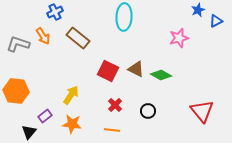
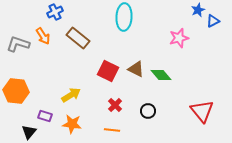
blue triangle: moved 3 px left
green diamond: rotated 20 degrees clockwise
yellow arrow: rotated 24 degrees clockwise
purple rectangle: rotated 56 degrees clockwise
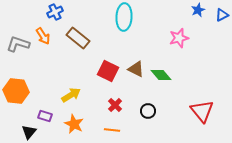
blue triangle: moved 9 px right, 6 px up
orange star: moved 2 px right; rotated 18 degrees clockwise
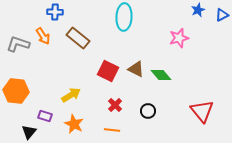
blue cross: rotated 28 degrees clockwise
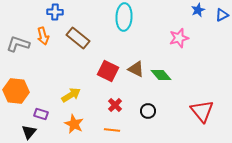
orange arrow: rotated 18 degrees clockwise
purple rectangle: moved 4 px left, 2 px up
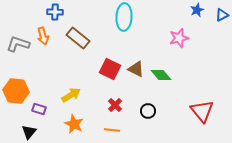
blue star: moved 1 px left
red square: moved 2 px right, 2 px up
purple rectangle: moved 2 px left, 5 px up
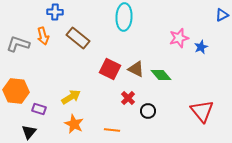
blue star: moved 4 px right, 37 px down
yellow arrow: moved 2 px down
red cross: moved 13 px right, 7 px up
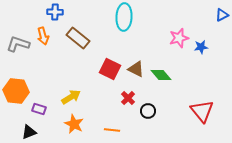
blue star: rotated 16 degrees clockwise
black triangle: rotated 28 degrees clockwise
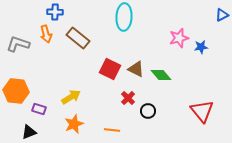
orange arrow: moved 3 px right, 2 px up
orange star: rotated 24 degrees clockwise
